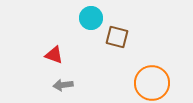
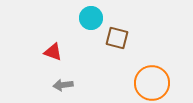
brown square: moved 1 px down
red triangle: moved 1 px left, 3 px up
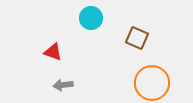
brown square: moved 20 px right; rotated 10 degrees clockwise
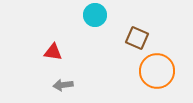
cyan circle: moved 4 px right, 3 px up
red triangle: rotated 12 degrees counterclockwise
orange circle: moved 5 px right, 12 px up
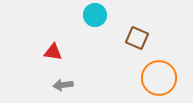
orange circle: moved 2 px right, 7 px down
